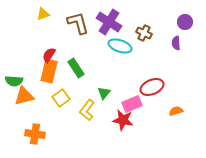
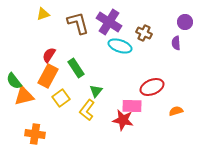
orange rectangle: moved 1 px left, 5 px down; rotated 15 degrees clockwise
green semicircle: rotated 48 degrees clockwise
green triangle: moved 8 px left, 2 px up
pink rectangle: moved 2 px down; rotated 24 degrees clockwise
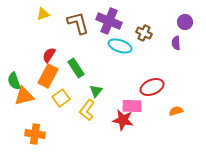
purple cross: moved 1 px up; rotated 10 degrees counterclockwise
green semicircle: rotated 18 degrees clockwise
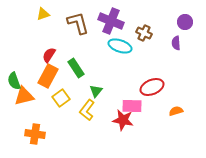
purple cross: moved 2 px right
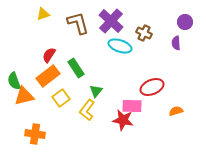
purple cross: rotated 20 degrees clockwise
orange rectangle: rotated 25 degrees clockwise
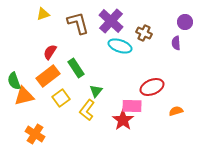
red semicircle: moved 1 px right, 3 px up
red star: rotated 25 degrees clockwise
orange cross: rotated 24 degrees clockwise
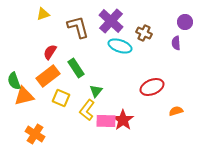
brown L-shape: moved 4 px down
yellow square: rotated 30 degrees counterclockwise
pink rectangle: moved 26 px left, 15 px down
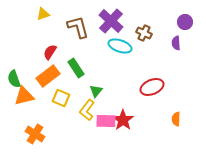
green semicircle: moved 2 px up
orange semicircle: moved 8 px down; rotated 72 degrees counterclockwise
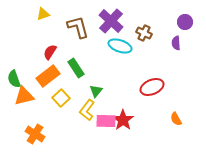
yellow square: rotated 24 degrees clockwise
orange semicircle: rotated 32 degrees counterclockwise
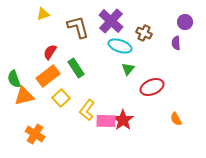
green triangle: moved 32 px right, 22 px up
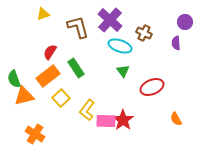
purple cross: moved 1 px left, 1 px up
green triangle: moved 5 px left, 2 px down; rotated 16 degrees counterclockwise
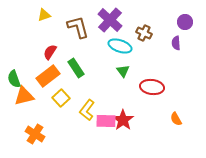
yellow triangle: moved 1 px right, 1 px down
red ellipse: rotated 30 degrees clockwise
